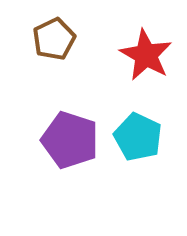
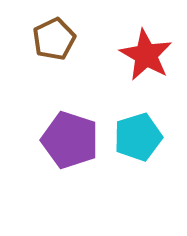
cyan pentagon: rotated 30 degrees clockwise
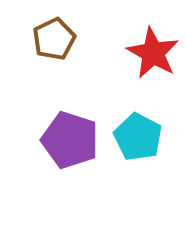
red star: moved 7 px right, 2 px up
cyan pentagon: rotated 27 degrees counterclockwise
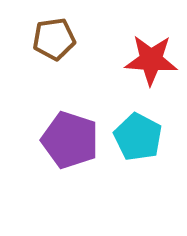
brown pentagon: rotated 18 degrees clockwise
red star: moved 2 px left, 7 px down; rotated 26 degrees counterclockwise
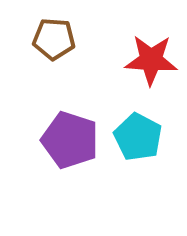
brown pentagon: rotated 12 degrees clockwise
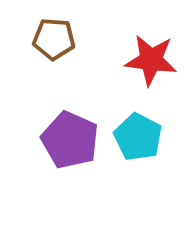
red star: rotated 4 degrees clockwise
purple pentagon: rotated 6 degrees clockwise
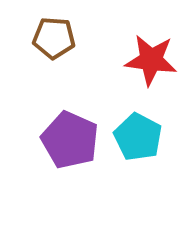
brown pentagon: moved 1 px up
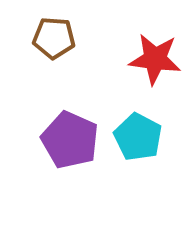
red star: moved 4 px right, 1 px up
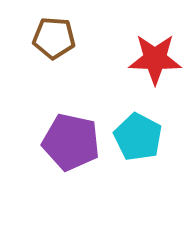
red star: rotated 6 degrees counterclockwise
purple pentagon: moved 1 px right, 2 px down; rotated 12 degrees counterclockwise
